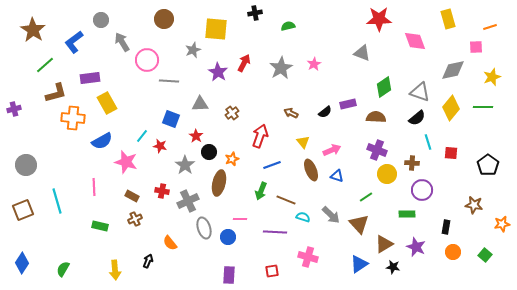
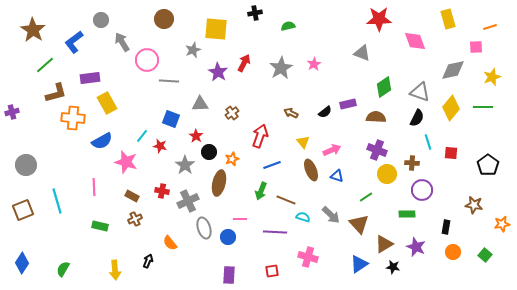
purple cross at (14, 109): moved 2 px left, 3 px down
black semicircle at (417, 118): rotated 24 degrees counterclockwise
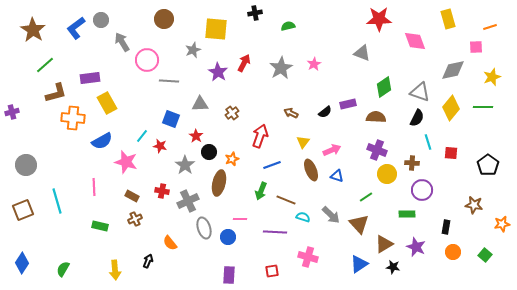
blue L-shape at (74, 42): moved 2 px right, 14 px up
yellow triangle at (303, 142): rotated 16 degrees clockwise
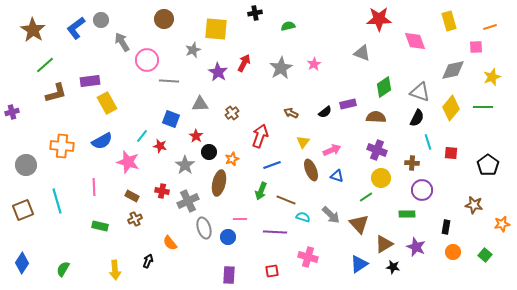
yellow rectangle at (448, 19): moved 1 px right, 2 px down
purple rectangle at (90, 78): moved 3 px down
orange cross at (73, 118): moved 11 px left, 28 px down
pink star at (126, 162): moved 2 px right
yellow circle at (387, 174): moved 6 px left, 4 px down
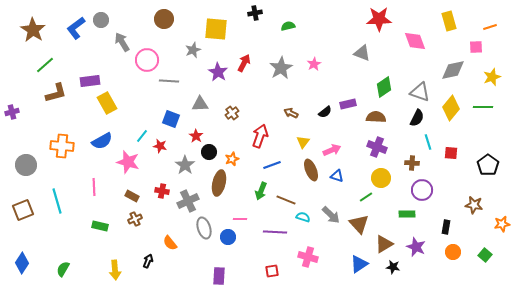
purple cross at (377, 150): moved 3 px up
purple rectangle at (229, 275): moved 10 px left, 1 px down
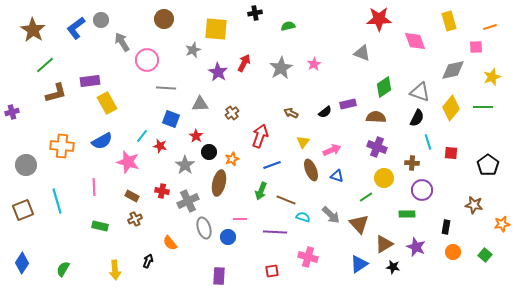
gray line at (169, 81): moved 3 px left, 7 px down
yellow circle at (381, 178): moved 3 px right
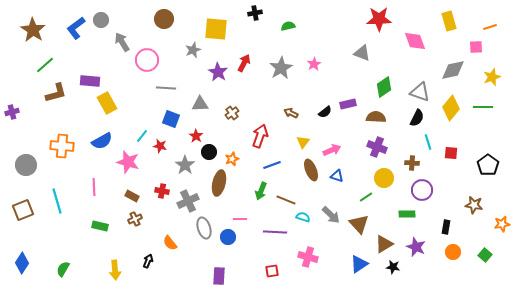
purple rectangle at (90, 81): rotated 12 degrees clockwise
